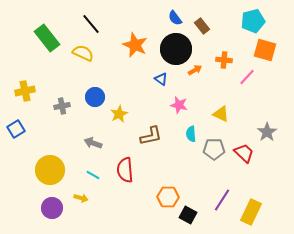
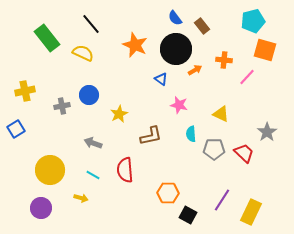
blue circle: moved 6 px left, 2 px up
orange hexagon: moved 4 px up
purple circle: moved 11 px left
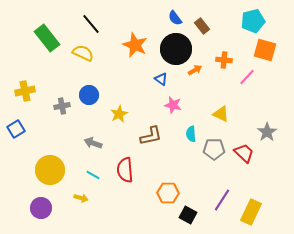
pink star: moved 6 px left
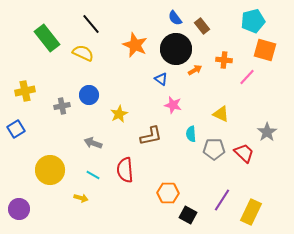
purple circle: moved 22 px left, 1 px down
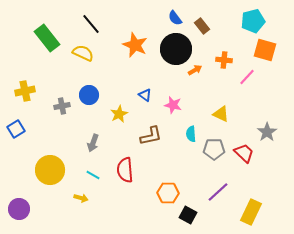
blue triangle: moved 16 px left, 16 px down
gray arrow: rotated 90 degrees counterclockwise
purple line: moved 4 px left, 8 px up; rotated 15 degrees clockwise
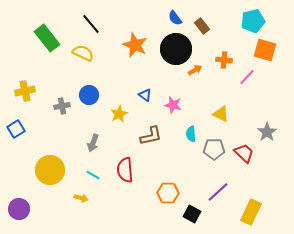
black square: moved 4 px right, 1 px up
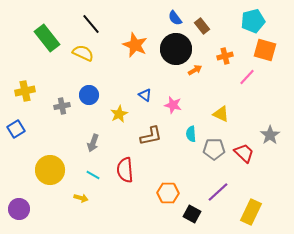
orange cross: moved 1 px right, 4 px up; rotated 21 degrees counterclockwise
gray star: moved 3 px right, 3 px down
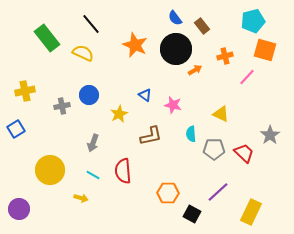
red semicircle: moved 2 px left, 1 px down
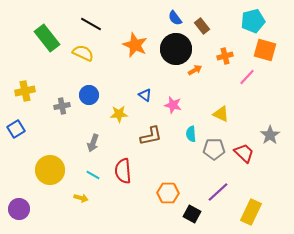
black line: rotated 20 degrees counterclockwise
yellow star: rotated 24 degrees clockwise
